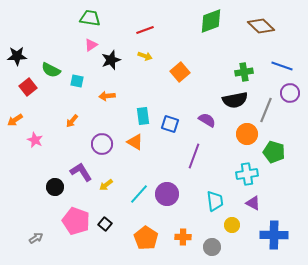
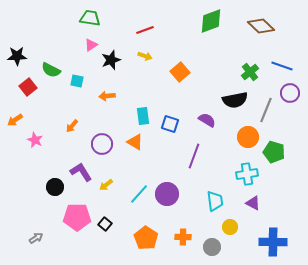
green cross at (244, 72): moved 6 px right; rotated 30 degrees counterclockwise
orange arrow at (72, 121): moved 5 px down
orange circle at (247, 134): moved 1 px right, 3 px down
pink pentagon at (76, 221): moved 1 px right, 4 px up; rotated 20 degrees counterclockwise
yellow circle at (232, 225): moved 2 px left, 2 px down
blue cross at (274, 235): moved 1 px left, 7 px down
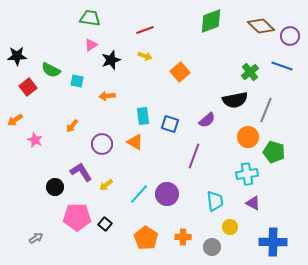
purple circle at (290, 93): moved 57 px up
purple semicircle at (207, 120): rotated 108 degrees clockwise
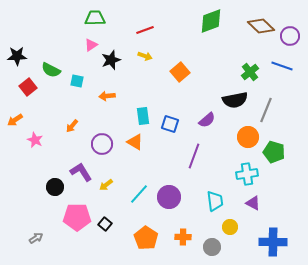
green trapezoid at (90, 18): moved 5 px right; rotated 10 degrees counterclockwise
purple circle at (167, 194): moved 2 px right, 3 px down
